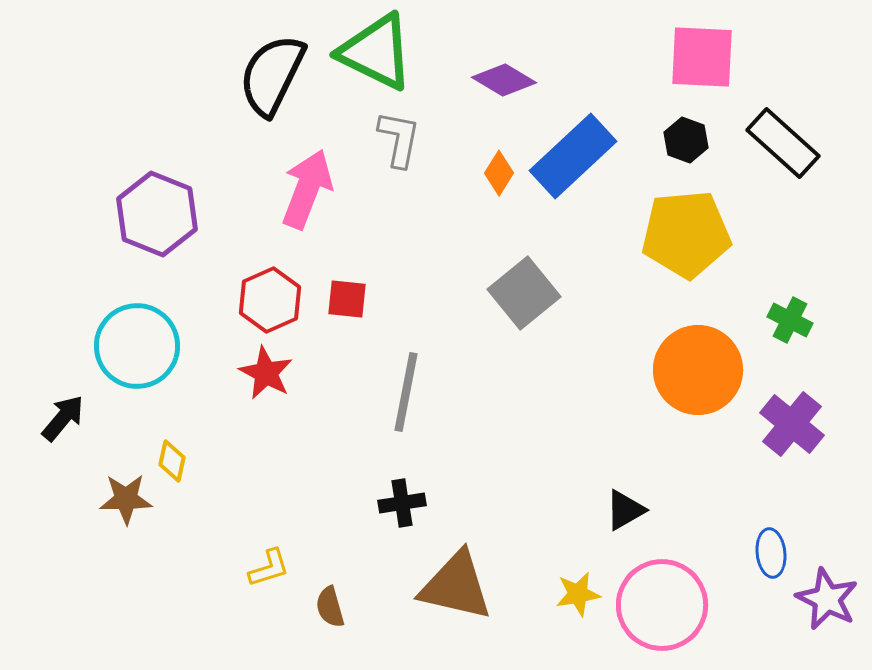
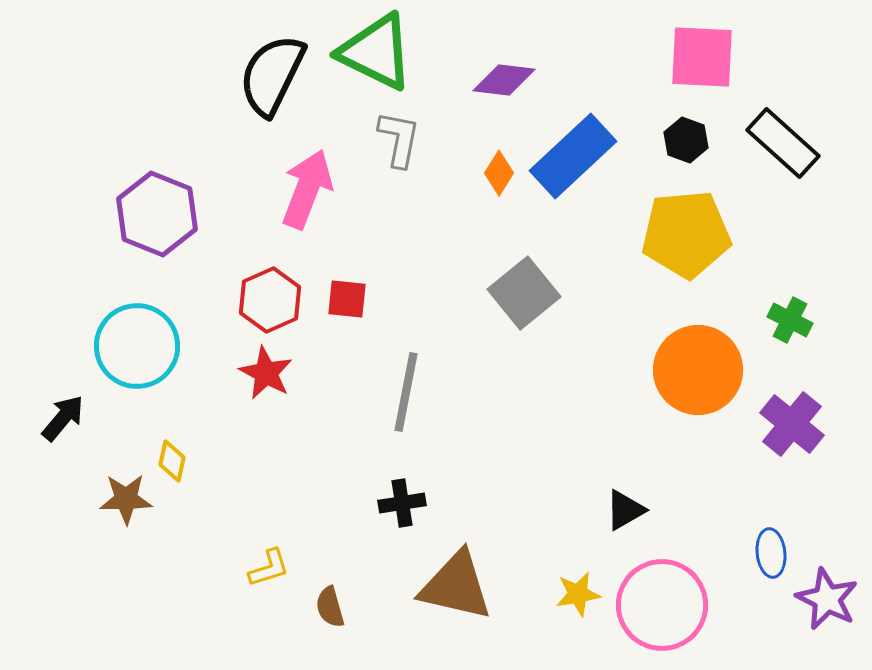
purple diamond: rotated 24 degrees counterclockwise
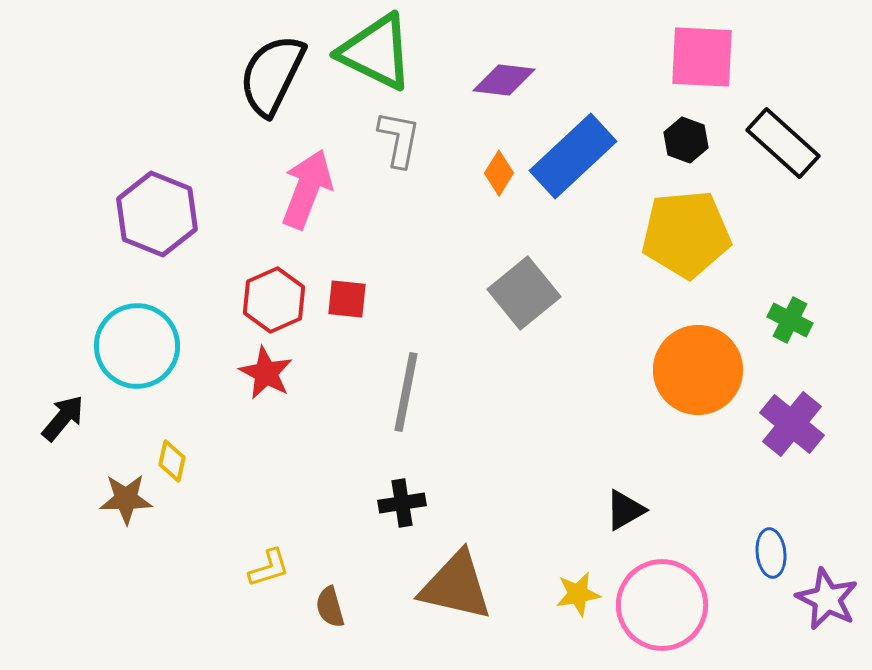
red hexagon: moved 4 px right
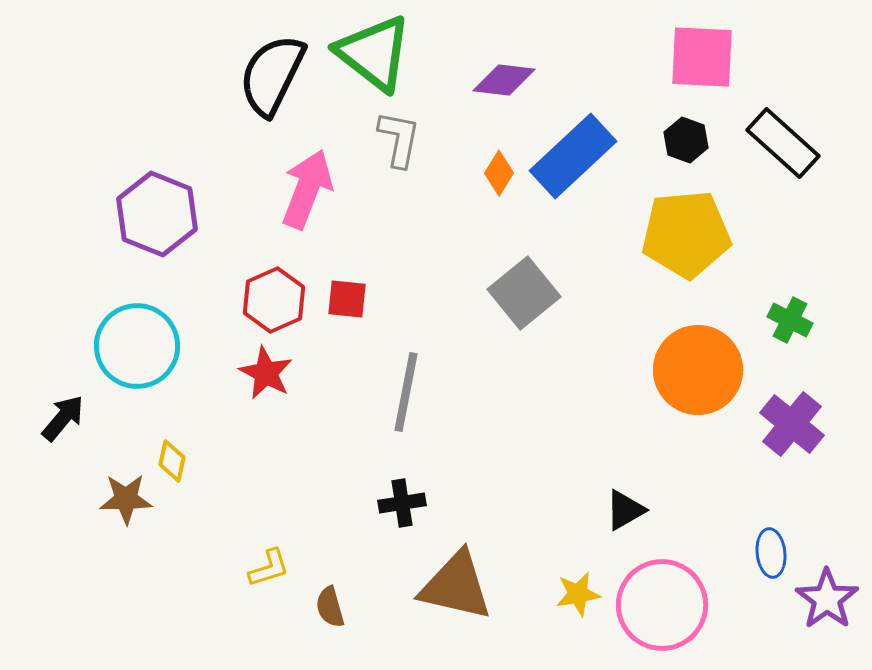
green triangle: moved 2 px left, 1 px down; rotated 12 degrees clockwise
purple star: rotated 10 degrees clockwise
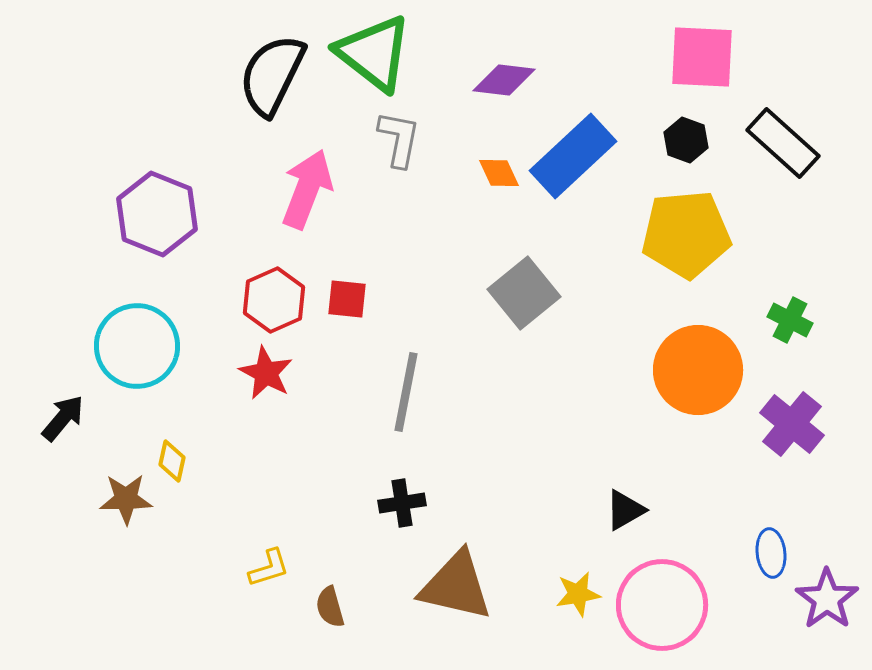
orange diamond: rotated 57 degrees counterclockwise
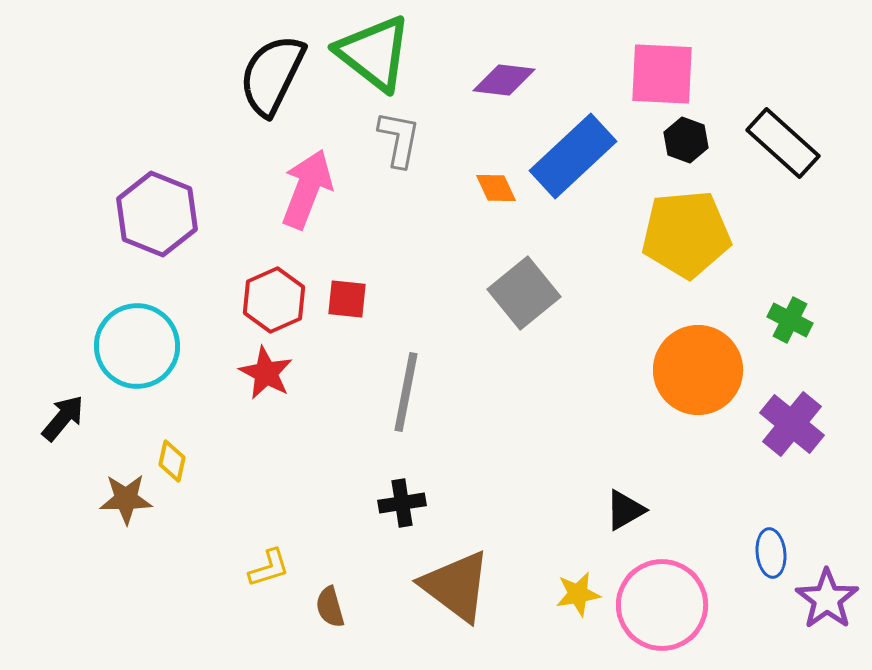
pink square: moved 40 px left, 17 px down
orange diamond: moved 3 px left, 15 px down
brown triangle: rotated 24 degrees clockwise
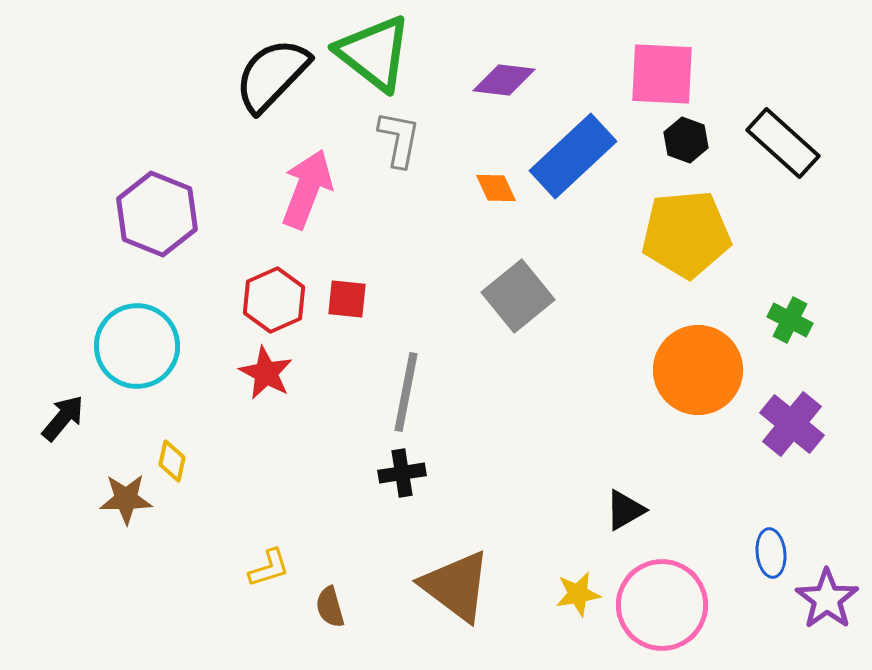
black semicircle: rotated 18 degrees clockwise
gray square: moved 6 px left, 3 px down
black cross: moved 30 px up
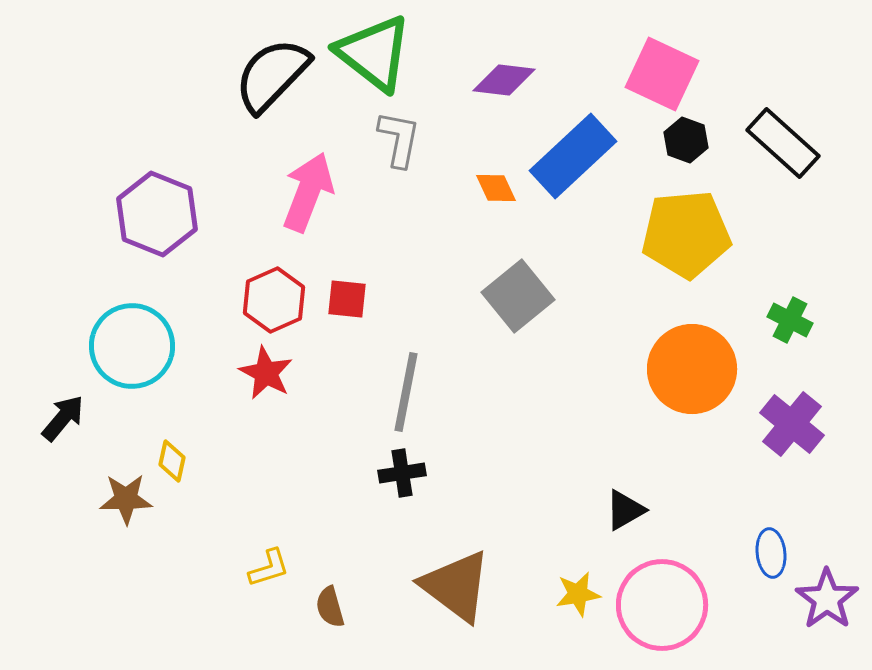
pink square: rotated 22 degrees clockwise
pink arrow: moved 1 px right, 3 px down
cyan circle: moved 5 px left
orange circle: moved 6 px left, 1 px up
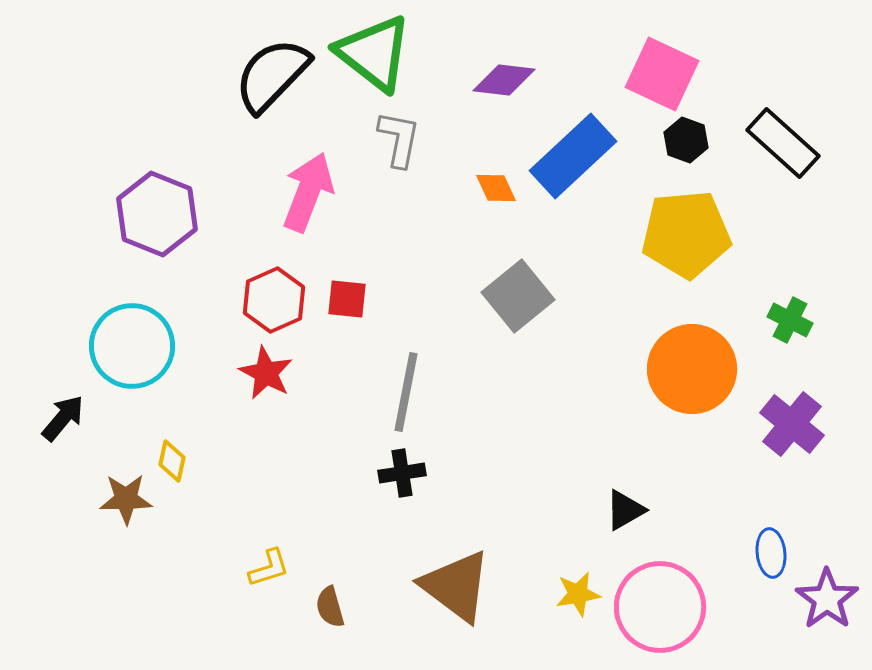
pink circle: moved 2 px left, 2 px down
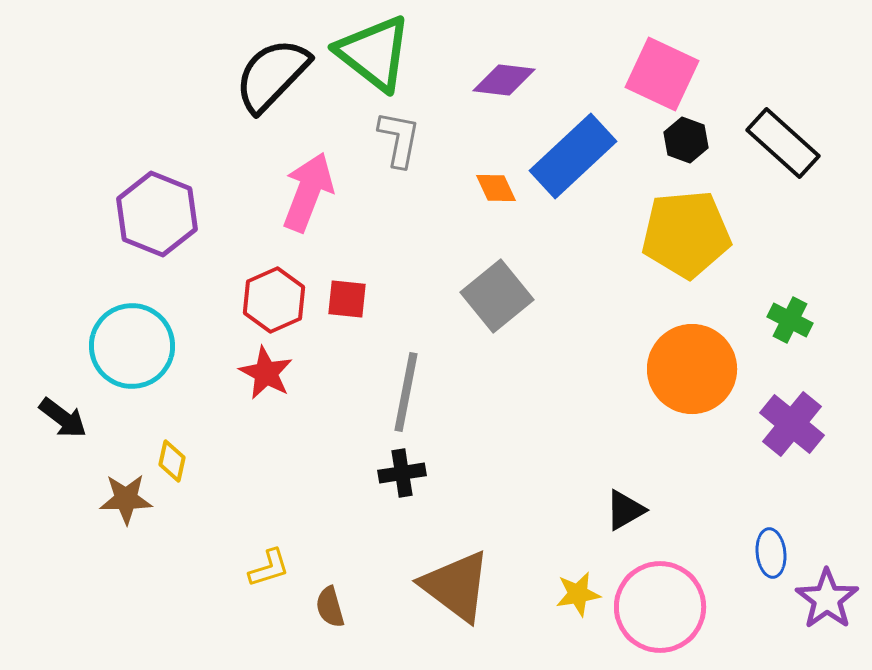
gray square: moved 21 px left
black arrow: rotated 87 degrees clockwise
